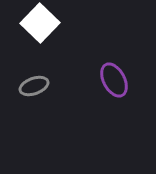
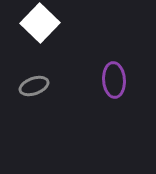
purple ellipse: rotated 24 degrees clockwise
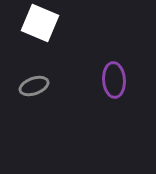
white square: rotated 21 degrees counterclockwise
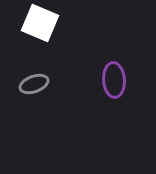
gray ellipse: moved 2 px up
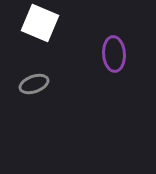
purple ellipse: moved 26 px up
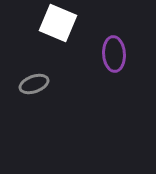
white square: moved 18 px right
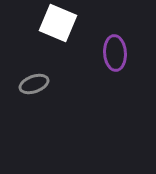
purple ellipse: moved 1 px right, 1 px up
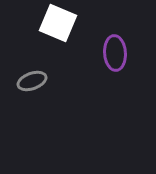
gray ellipse: moved 2 px left, 3 px up
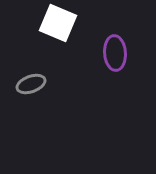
gray ellipse: moved 1 px left, 3 px down
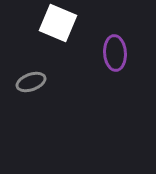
gray ellipse: moved 2 px up
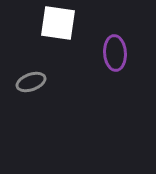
white square: rotated 15 degrees counterclockwise
